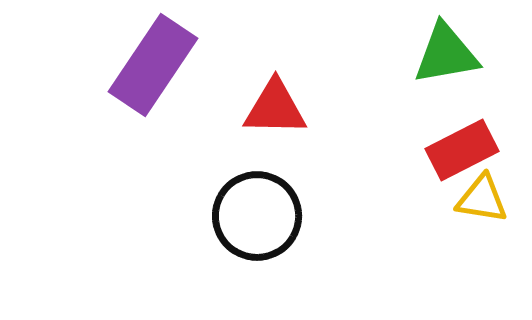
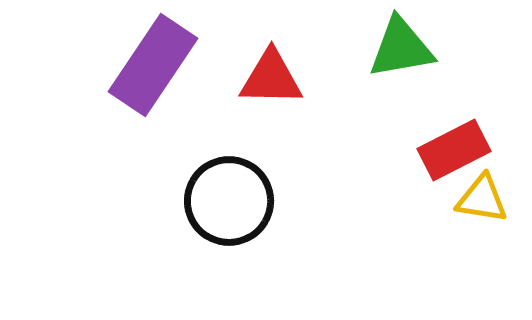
green triangle: moved 45 px left, 6 px up
red triangle: moved 4 px left, 30 px up
red rectangle: moved 8 px left
black circle: moved 28 px left, 15 px up
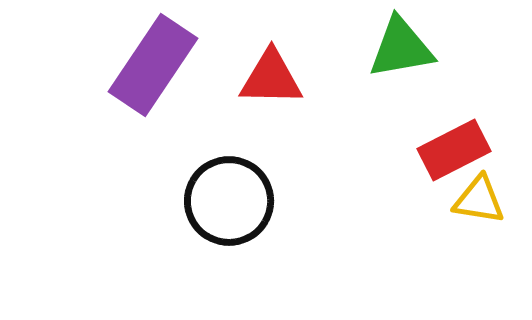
yellow triangle: moved 3 px left, 1 px down
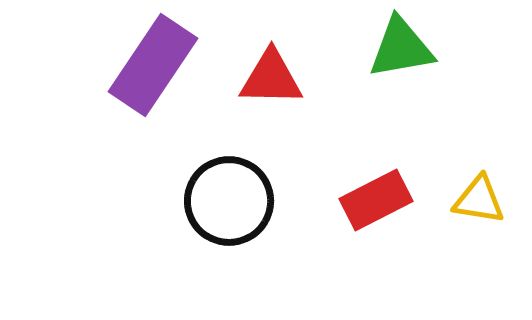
red rectangle: moved 78 px left, 50 px down
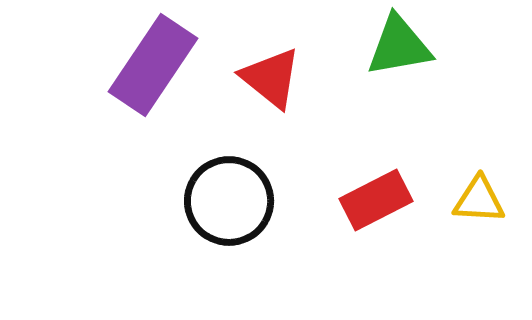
green triangle: moved 2 px left, 2 px up
red triangle: rotated 38 degrees clockwise
yellow triangle: rotated 6 degrees counterclockwise
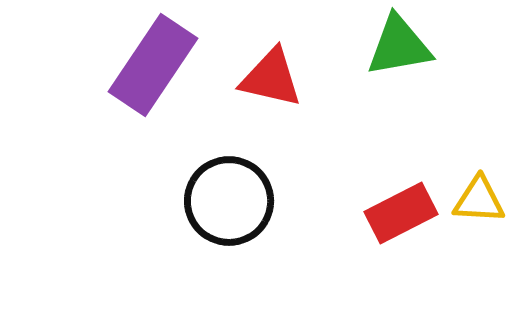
red triangle: rotated 26 degrees counterclockwise
red rectangle: moved 25 px right, 13 px down
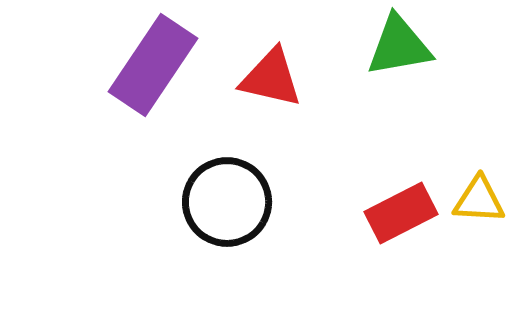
black circle: moved 2 px left, 1 px down
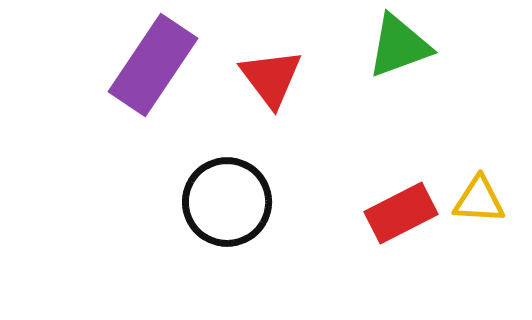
green triangle: rotated 10 degrees counterclockwise
red triangle: rotated 40 degrees clockwise
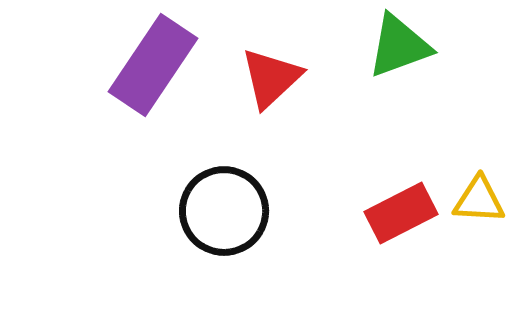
red triangle: rotated 24 degrees clockwise
black circle: moved 3 px left, 9 px down
